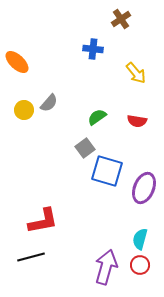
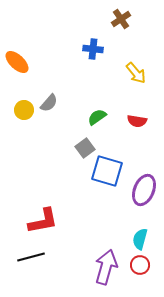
purple ellipse: moved 2 px down
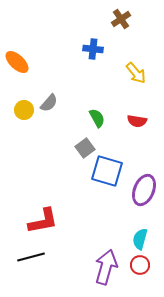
green semicircle: moved 1 px down; rotated 96 degrees clockwise
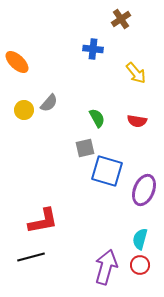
gray square: rotated 24 degrees clockwise
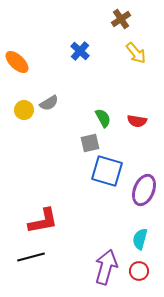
blue cross: moved 13 px left, 2 px down; rotated 36 degrees clockwise
yellow arrow: moved 20 px up
gray semicircle: rotated 18 degrees clockwise
green semicircle: moved 6 px right
gray square: moved 5 px right, 5 px up
red circle: moved 1 px left, 6 px down
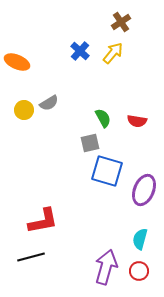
brown cross: moved 3 px down
yellow arrow: moved 23 px left; rotated 100 degrees counterclockwise
orange ellipse: rotated 20 degrees counterclockwise
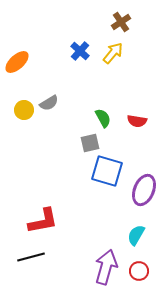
orange ellipse: rotated 65 degrees counterclockwise
cyan semicircle: moved 4 px left, 4 px up; rotated 15 degrees clockwise
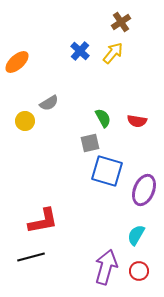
yellow circle: moved 1 px right, 11 px down
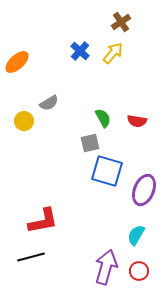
yellow circle: moved 1 px left
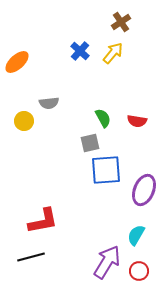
gray semicircle: rotated 24 degrees clockwise
blue square: moved 1 px left, 1 px up; rotated 20 degrees counterclockwise
purple arrow: moved 1 px right, 5 px up; rotated 16 degrees clockwise
